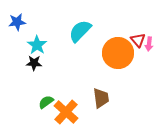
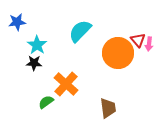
brown trapezoid: moved 7 px right, 10 px down
orange cross: moved 28 px up
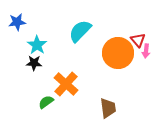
pink arrow: moved 3 px left, 7 px down
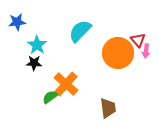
green semicircle: moved 4 px right, 5 px up
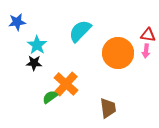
red triangle: moved 10 px right, 5 px up; rotated 42 degrees counterclockwise
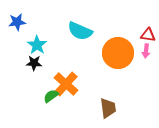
cyan semicircle: rotated 110 degrees counterclockwise
green semicircle: moved 1 px right, 1 px up
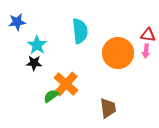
cyan semicircle: rotated 120 degrees counterclockwise
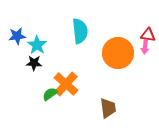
blue star: moved 14 px down
pink arrow: moved 1 px left, 4 px up
green semicircle: moved 1 px left, 2 px up
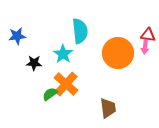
cyan star: moved 26 px right, 9 px down
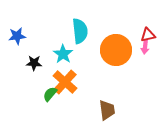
red triangle: rotated 21 degrees counterclockwise
orange circle: moved 2 px left, 3 px up
orange cross: moved 1 px left, 2 px up
green semicircle: rotated 14 degrees counterclockwise
brown trapezoid: moved 1 px left, 2 px down
